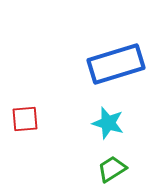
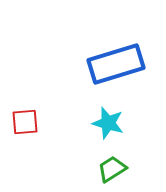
red square: moved 3 px down
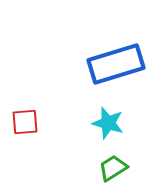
green trapezoid: moved 1 px right, 1 px up
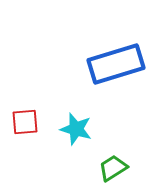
cyan star: moved 32 px left, 6 px down
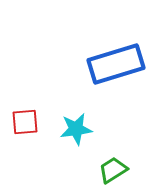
cyan star: rotated 24 degrees counterclockwise
green trapezoid: moved 2 px down
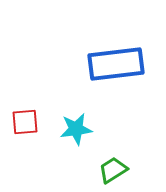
blue rectangle: rotated 10 degrees clockwise
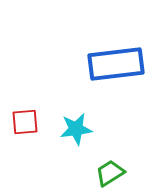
green trapezoid: moved 3 px left, 3 px down
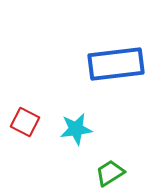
red square: rotated 32 degrees clockwise
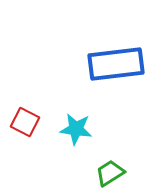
cyan star: rotated 16 degrees clockwise
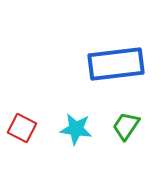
red square: moved 3 px left, 6 px down
green trapezoid: moved 16 px right, 47 px up; rotated 24 degrees counterclockwise
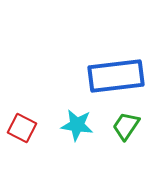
blue rectangle: moved 12 px down
cyan star: moved 1 px right, 4 px up
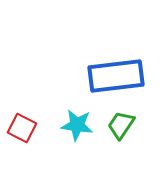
green trapezoid: moved 5 px left, 1 px up
